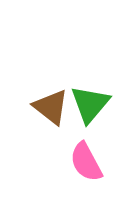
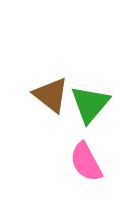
brown triangle: moved 12 px up
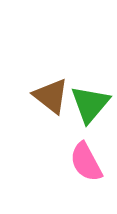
brown triangle: moved 1 px down
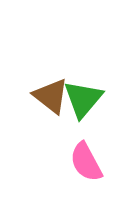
green triangle: moved 7 px left, 5 px up
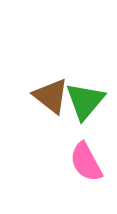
green triangle: moved 2 px right, 2 px down
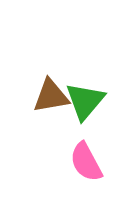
brown triangle: rotated 48 degrees counterclockwise
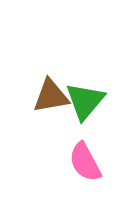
pink semicircle: moved 1 px left
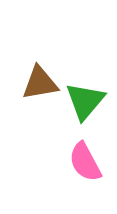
brown triangle: moved 11 px left, 13 px up
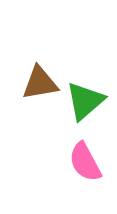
green triangle: rotated 9 degrees clockwise
